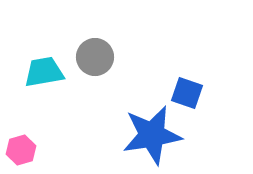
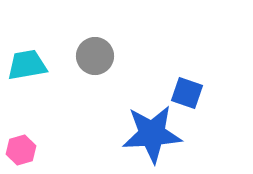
gray circle: moved 1 px up
cyan trapezoid: moved 17 px left, 7 px up
blue star: moved 1 px up; rotated 6 degrees clockwise
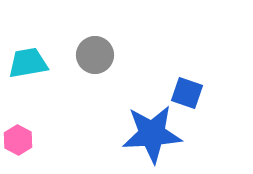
gray circle: moved 1 px up
cyan trapezoid: moved 1 px right, 2 px up
pink hexagon: moved 3 px left, 10 px up; rotated 16 degrees counterclockwise
